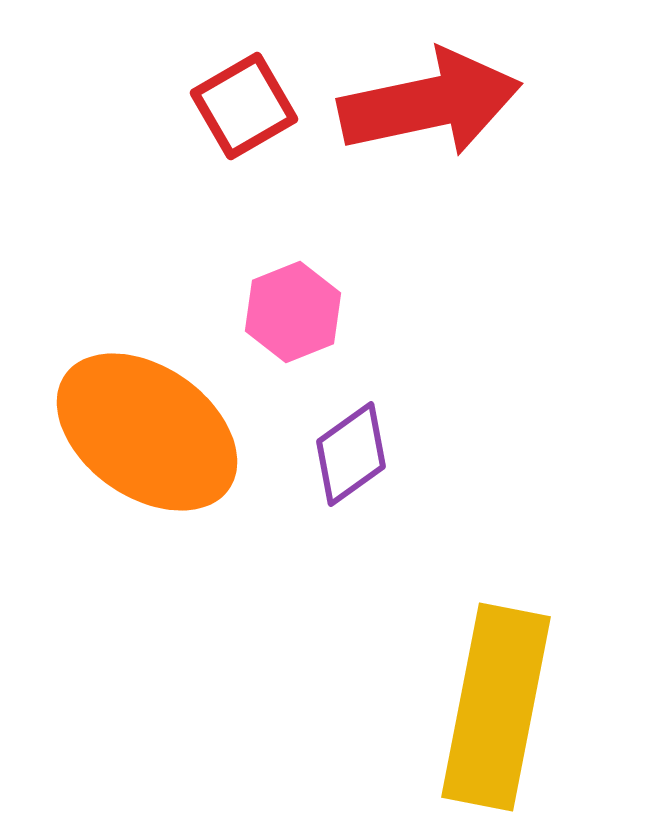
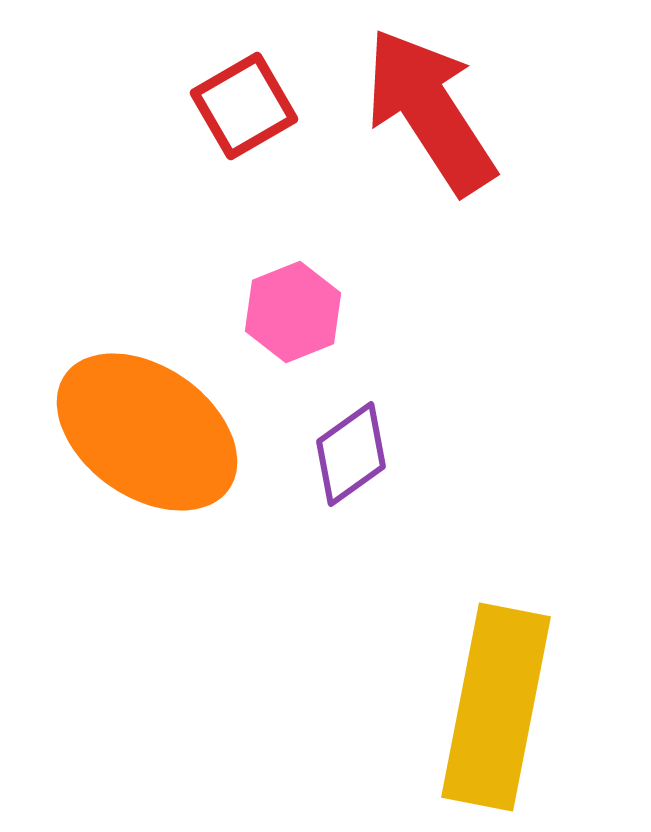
red arrow: moved 8 px down; rotated 111 degrees counterclockwise
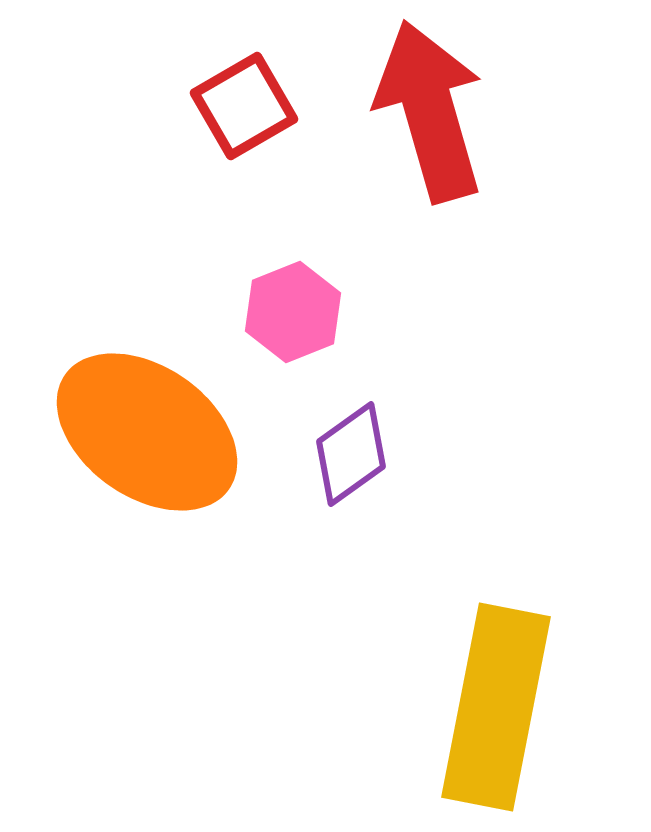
red arrow: rotated 17 degrees clockwise
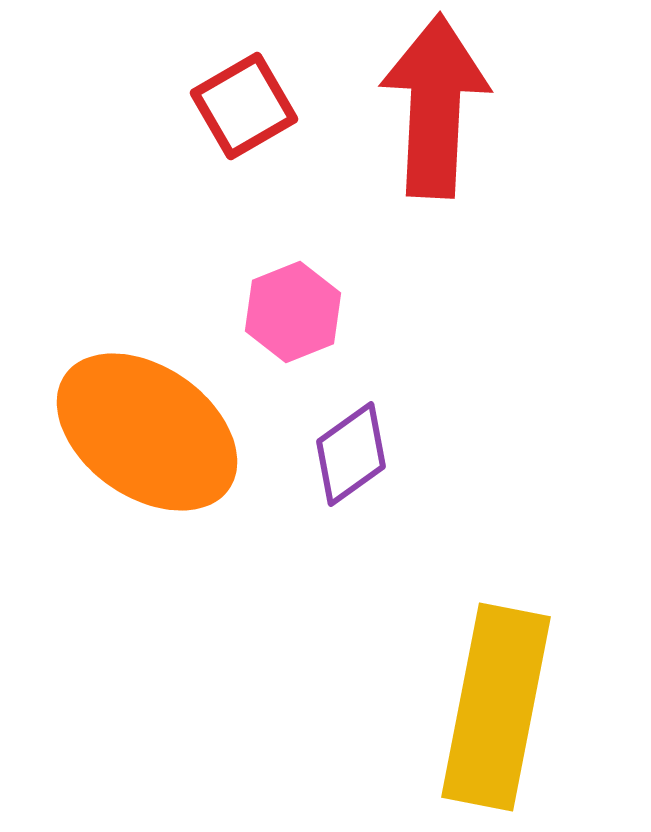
red arrow: moved 5 px right, 5 px up; rotated 19 degrees clockwise
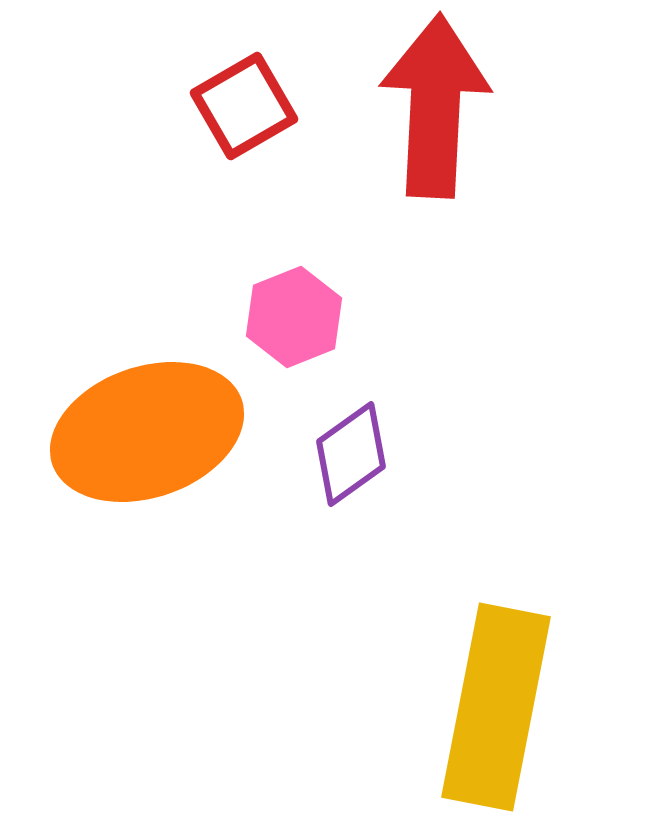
pink hexagon: moved 1 px right, 5 px down
orange ellipse: rotated 54 degrees counterclockwise
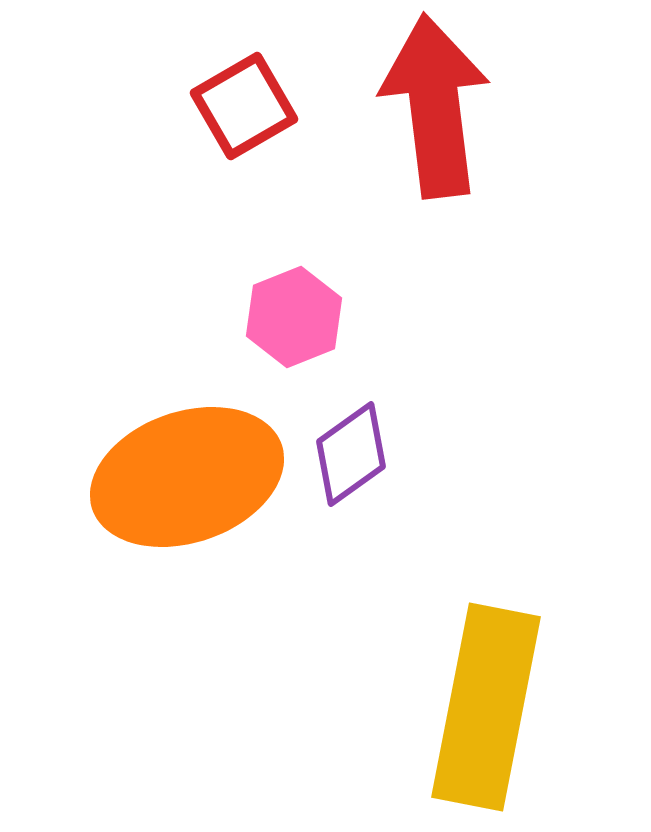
red arrow: rotated 10 degrees counterclockwise
orange ellipse: moved 40 px right, 45 px down
yellow rectangle: moved 10 px left
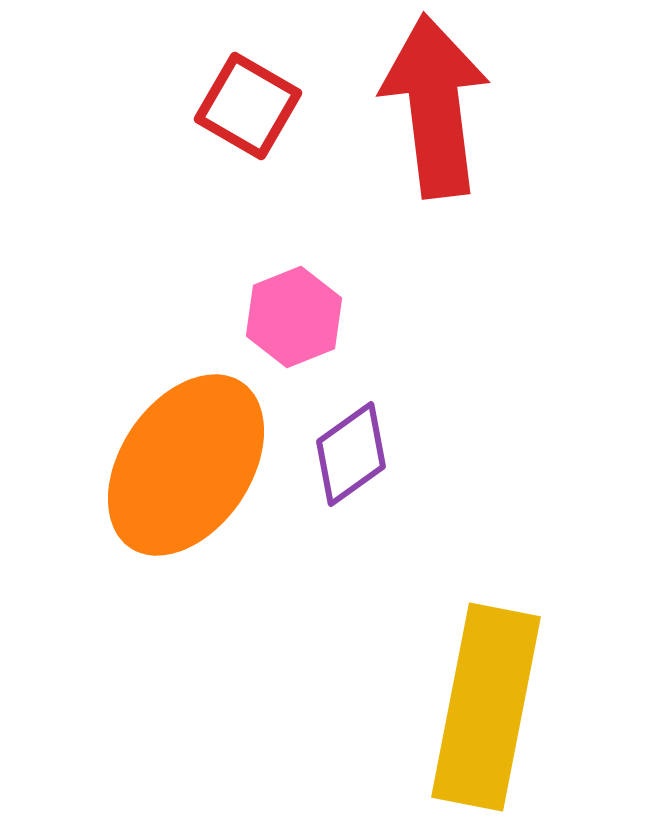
red square: moved 4 px right; rotated 30 degrees counterclockwise
orange ellipse: moved 1 px left, 12 px up; rotated 37 degrees counterclockwise
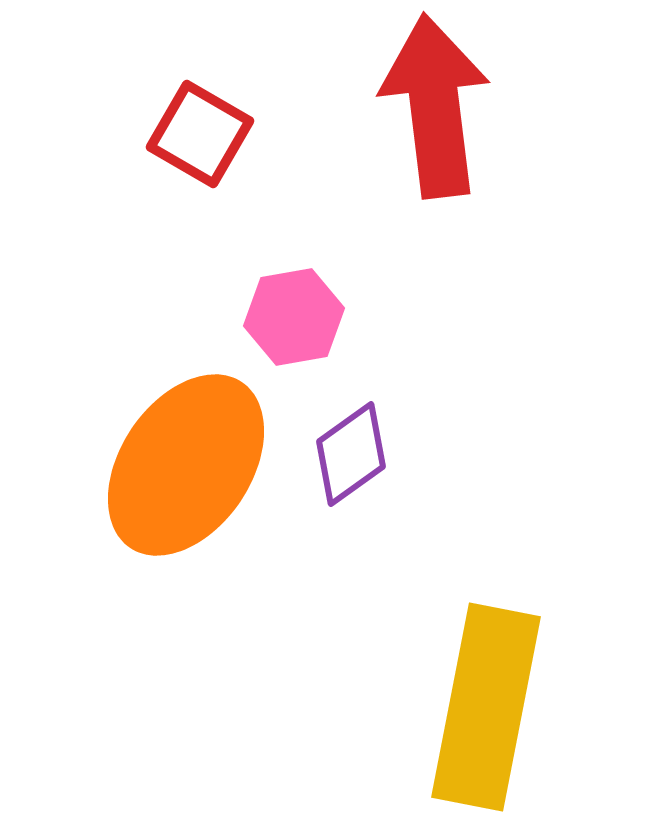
red square: moved 48 px left, 28 px down
pink hexagon: rotated 12 degrees clockwise
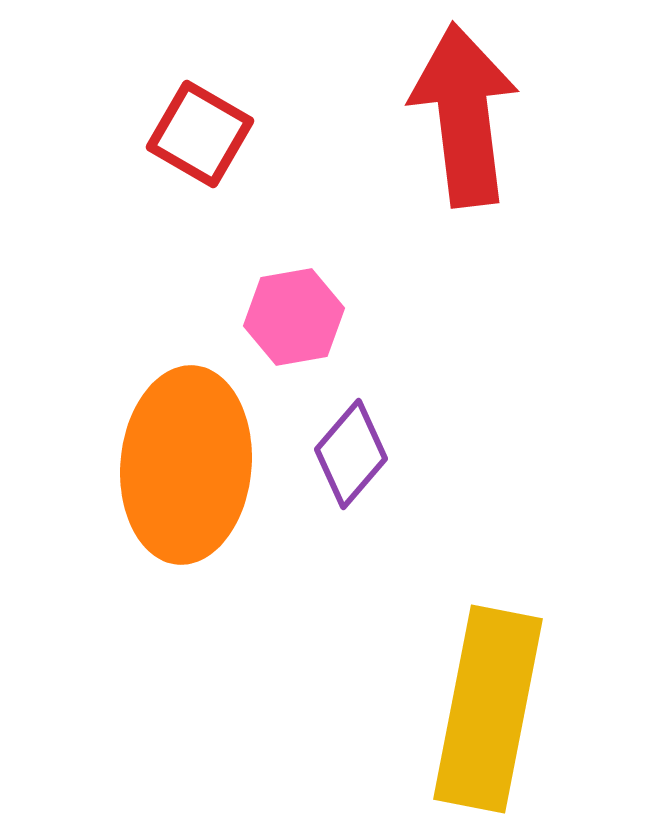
red arrow: moved 29 px right, 9 px down
purple diamond: rotated 14 degrees counterclockwise
orange ellipse: rotated 29 degrees counterclockwise
yellow rectangle: moved 2 px right, 2 px down
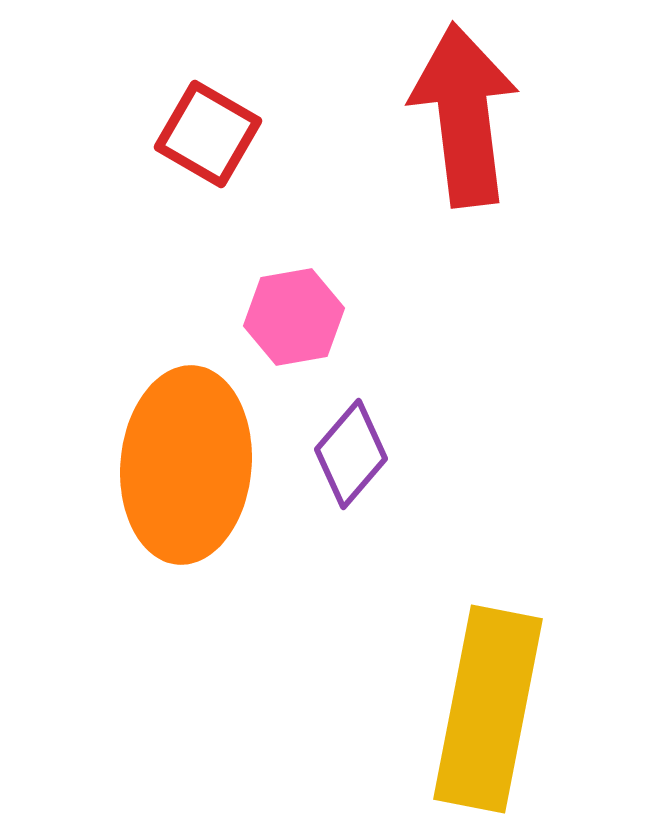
red square: moved 8 px right
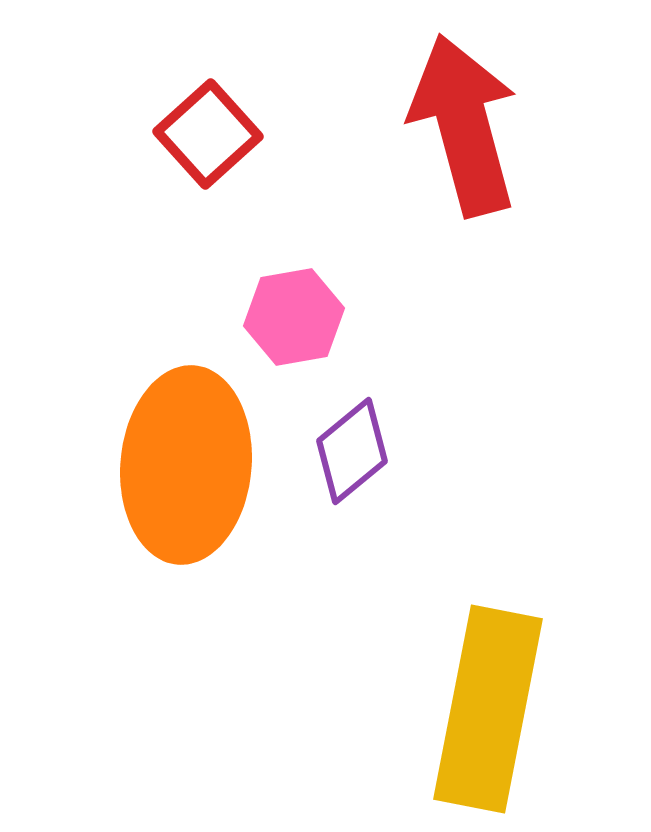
red arrow: moved 10 px down; rotated 8 degrees counterclockwise
red square: rotated 18 degrees clockwise
purple diamond: moved 1 px right, 3 px up; rotated 10 degrees clockwise
